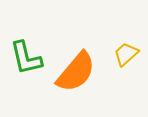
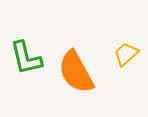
orange semicircle: rotated 111 degrees clockwise
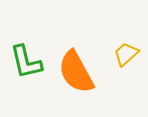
green L-shape: moved 4 px down
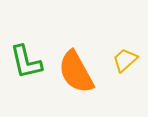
yellow trapezoid: moved 1 px left, 6 px down
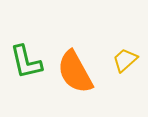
orange semicircle: moved 1 px left
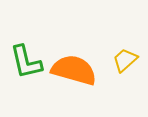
orange semicircle: moved 1 px left, 2 px up; rotated 135 degrees clockwise
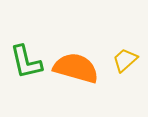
orange semicircle: moved 2 px right, 2 px up
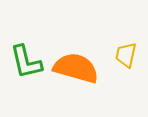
yellow trapezoid: moved 1 px right, 5 px up; rotated 36 degrees counterclockwise
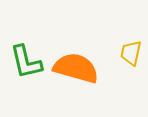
yellow trapezoid: moved 5 px right, 2 px up
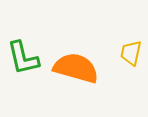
green L-shape: moved 3 px left, 4 px up
